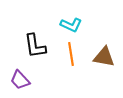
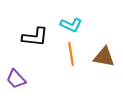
black L-shape: moved 9 px up; rotated 76 degrees counterclockwise
purple trapezoid: moved 4 px left, 1 px up
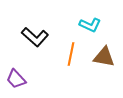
cyan L-shape: moved 19 px right
black L-shape: rotated 36 degrees clockwise
orange line: rotated 20 degrees clockwise
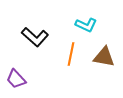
cyan L-shape: moved 4 px left
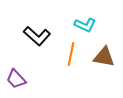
cyan L-shape: moved 1 px left
black L-shape: moved 2 px right, 1 px up
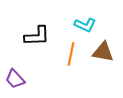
black L-shape: rotated 44 degrees counterclockwise
brown triangle: moved 1 px left, 5 px up
purple trapezoid: moved 1 px left
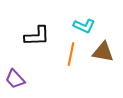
cyan L-shape: moved 1 px left, 1 px down
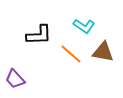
cyan L-shape: rotated 10 degrees clockwise
black L-shape: moved 2 px right, 1 px up
orange line: rotated 60 degrees counterclockwise
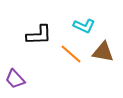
cyan L-shape: rotated 10 degrees counterclockwise
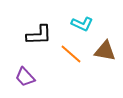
cyan L-shape: moved 2 px left, 2 px up
brown triangle: moved 2 px right, 1 px up
purple trapezoid: moved 10 px right, 2 px up
